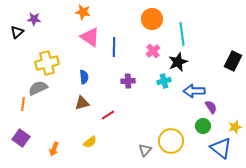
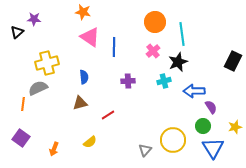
orange circle: moved 3 px right, 3 px down
brown triangle: moved 2 px left
yellow circle: moved 2 px right, 1 px up
blue triangle: moved 8 px left; rotated 20 degrees clockwise
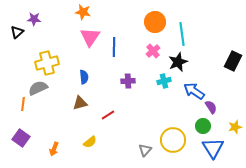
pink triangle: rotated 30 degrees clockwise
blue arrow: rotated 35 degrees clockwise
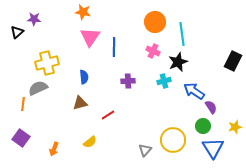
pink cross: rotated 24 degrees counterclockwise
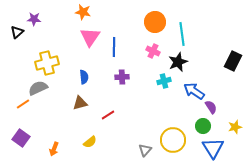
purple cross: moved 6 px left, 4 px up
orange line: rotated 48 degrees clockwise
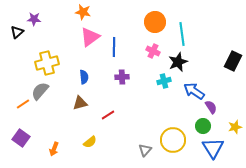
pink triangle: rotated 20 degrees clockwise
gray semicircle: moved 2 px right, 3 px down; rotated 24 degrees counterclockwise
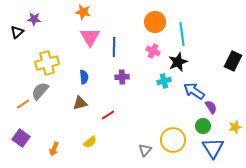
pink triangle: rotated 25 degrees counterclockwise
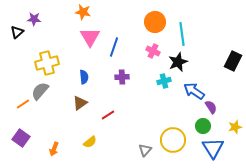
blue line: rotated 18 degrees clockwise
brown triangle: rotated 21 degrees counterclockwise
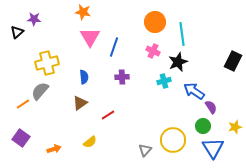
orange arrow: rotated 128 degrees counterclockwise
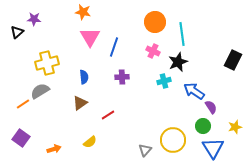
black rectangle: moved 1 px up
gray semicircle: rotated 18 degrees clockwise
